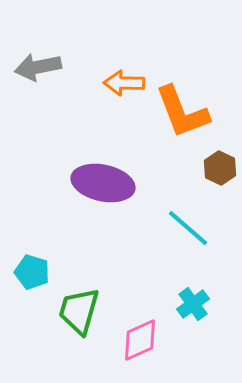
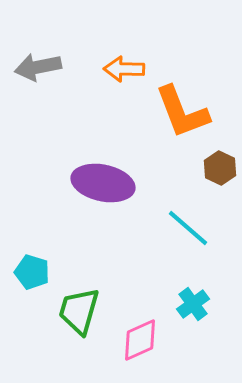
orange arrow: moved 14 px up
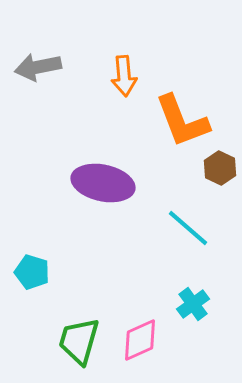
orange arrow: moved 7 px down; rotated 96 degrees counterclockwise
orange L-shape: moved 9 px down
green trapezoid: moved 30 px down
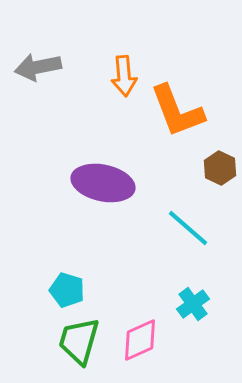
orange L-shape: moved 5 px left, 10 px up
cyan pentagon: moved 35 px right, 18 px down
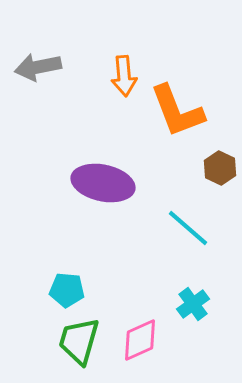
cyan pentagon: rotated 12 degrees counterclockwise
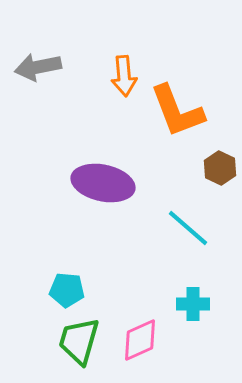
cyan cross: rotated 36 degrees clockwise
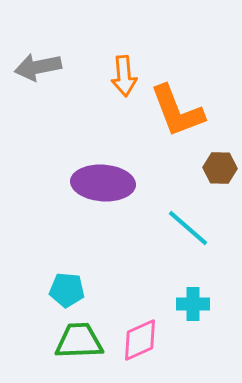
brown hexagon: rotated 24 degrees counterclockwise
purple ellipse: rotated 8 degrees counterclockwise
green trapezoid: rotated 72 degrees clockwise
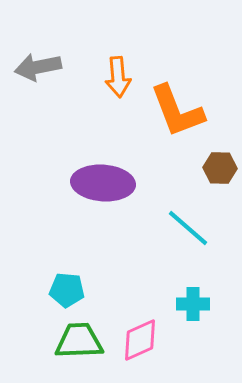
orange arrow: moved 6 px left, 1 px down
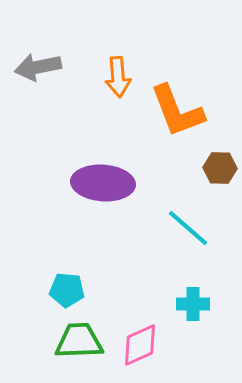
pink diamond: moved 5 px down
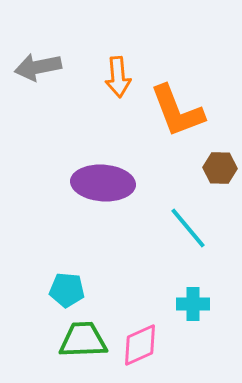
cyan line: rotated 9 degrees clockwise
green trapezoid: moved 4 px right, 1 px up
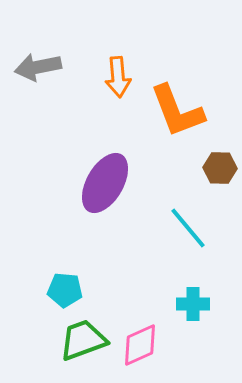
purple ellipse: moved 2 px right; rotated 64 degrees counterclockwise
cyan pentagon: moved 2 px left
green trapezoid: rotated 18 degrees counterclockwise
